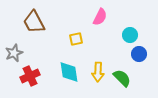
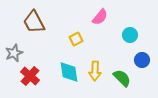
pink semicircle: rotated 12 degrees clockwise
yellow square: rotated 16 degrees counterclockwise
blue circle: moved 3 px right, 6 px down
yellow arrow: moved 3 px left, 1 px up
red cross: rotated 24 degrees counterclockwise
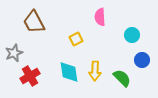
pink semicircle: rotated 138 degrees clockwise
cyan circle: moved 2 px right
red cross: rotated 18 degrees clockwise
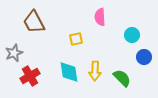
yellow square: rotated 16 degrees clockwise
blue circle: moved 2 px right, 3 px up
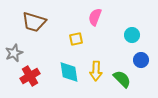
pink semicircle: moved 5 px left; rotated 24 degrees clockwise
brown trapezoid: rotated 45 degrees counterclockwise
blue circle: moved 3 px left, 3 px down
yellow arrow: moved 1 px right
green semicircle: moved 1 px down
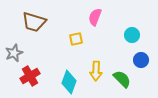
cyan diamond: moved 10 px down; rotated 30 degrees clockwise
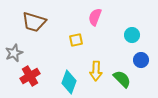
yellow square: moved 1 px down
